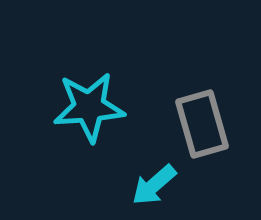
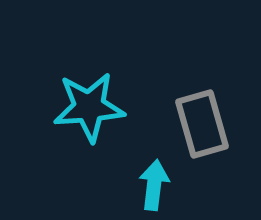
cyan arrow: rotated 138 degrees clockwise
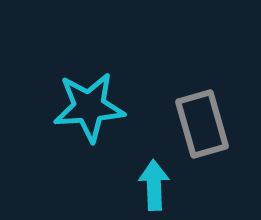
cyan arrow: rotated 9 degrees counterclockwise
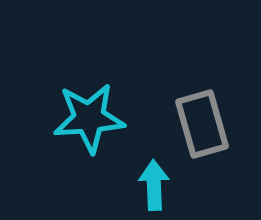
cyan star: moved 11 px down
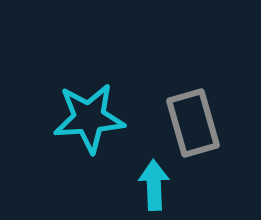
gray rectangle: moved 9 px left, 1 px up
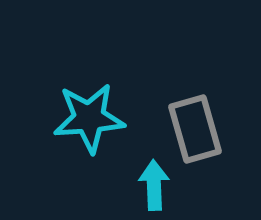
gray rectangle: moved 2 px right, 6 px down
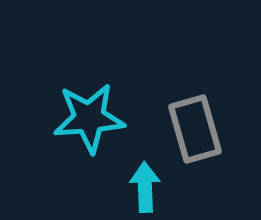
cyan arrow: moved 9 px left, 2 px down
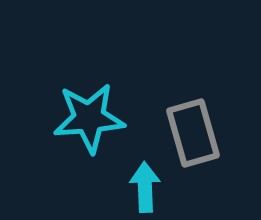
gray rectangle: moved 2 px left, 4 px down
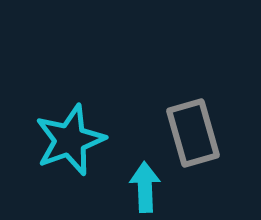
cyan star: moved 19 px left, 22 px down; rotated 16 degrees counterclockwise
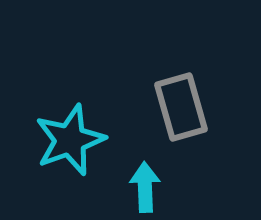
gray rectangle: moved 12 px left, 26 px up
